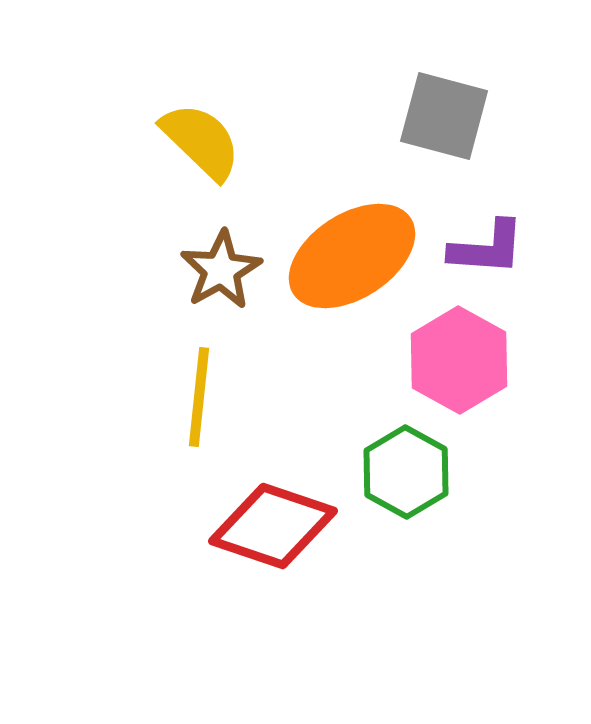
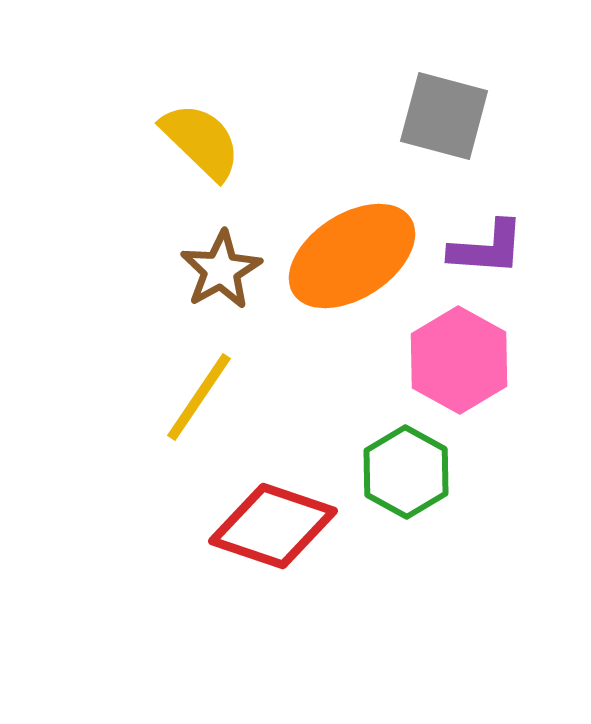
yellow line: rotated 28 degrees clockwise
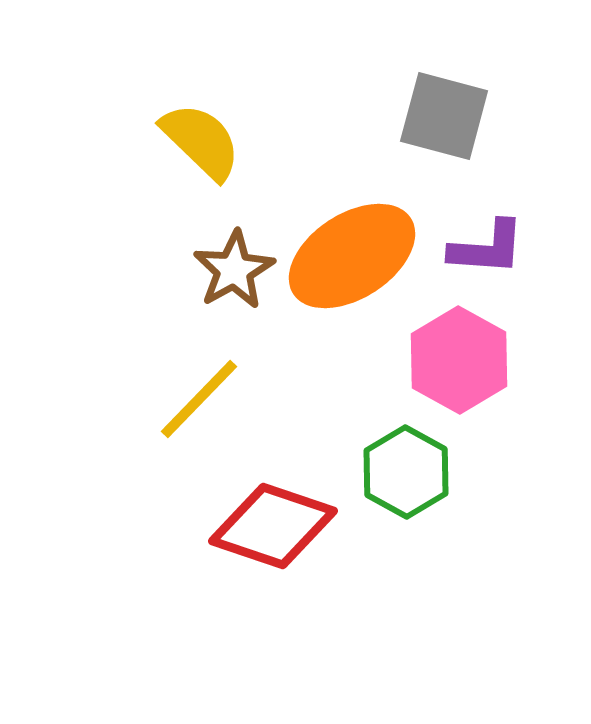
brown star: moved 13 px right
yellow line: moved 2 px down; rotated 10 degrees clockwise
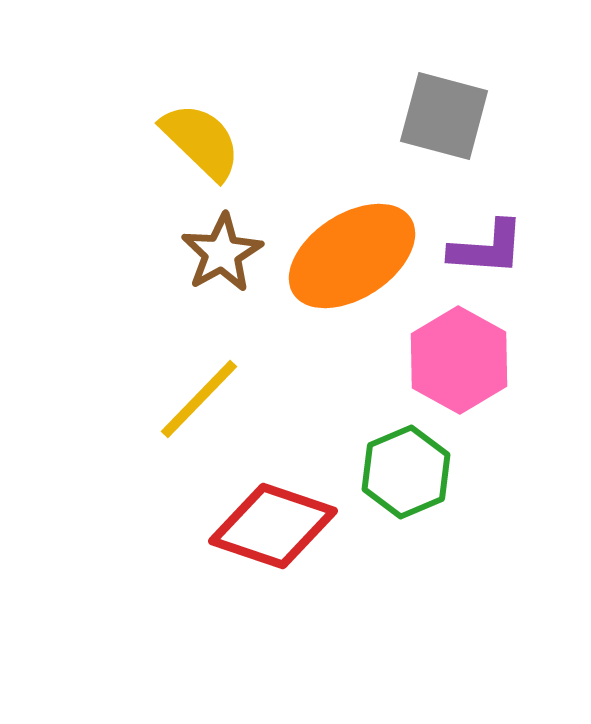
brown star: moved 12 px left, 17 px up
green hexagon: rotated 8 degrees clockwise
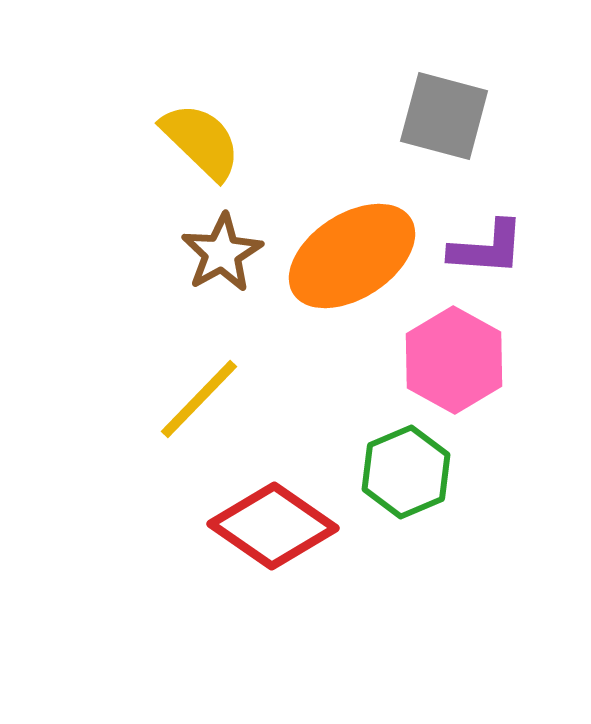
pink hexagon: moved 5 px left
red diamond: rotated 16 degrees clockwise
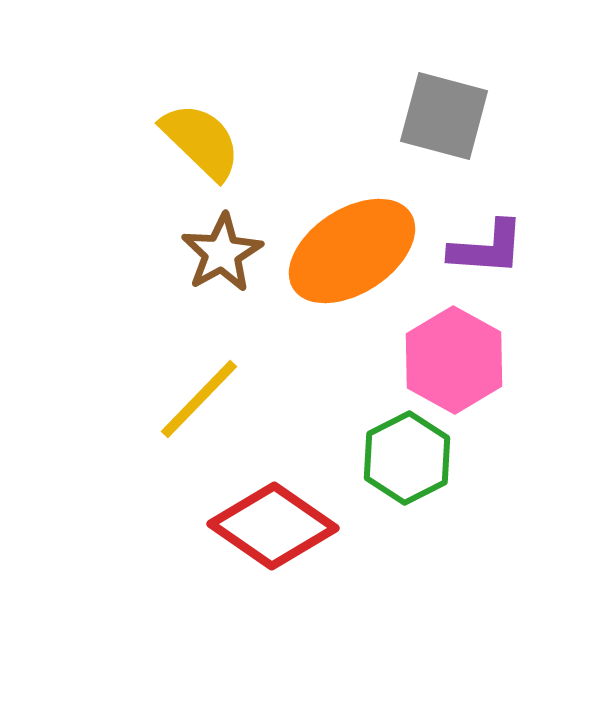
orange ellipse: moved 5 px up
green hexagon: moved 1 px right, 14 px up; rotated 4 degrees counterclockwise
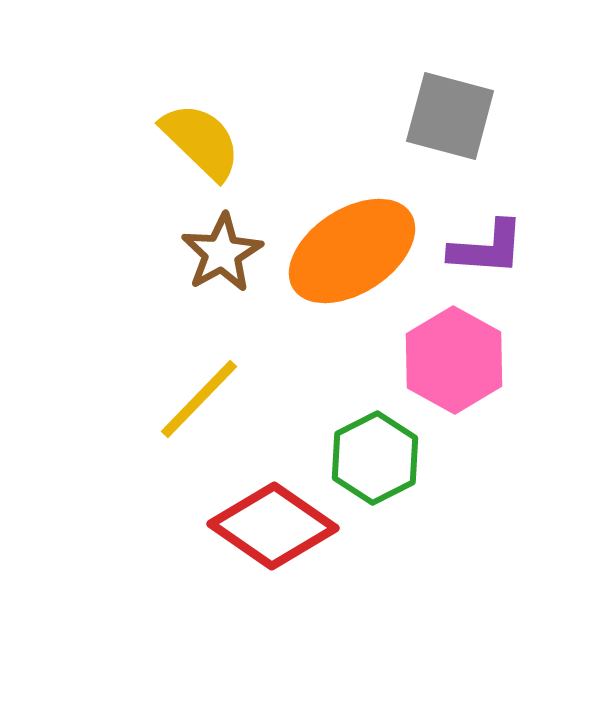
gray square: moved 6 px right
green hexagon: moved 32 px left
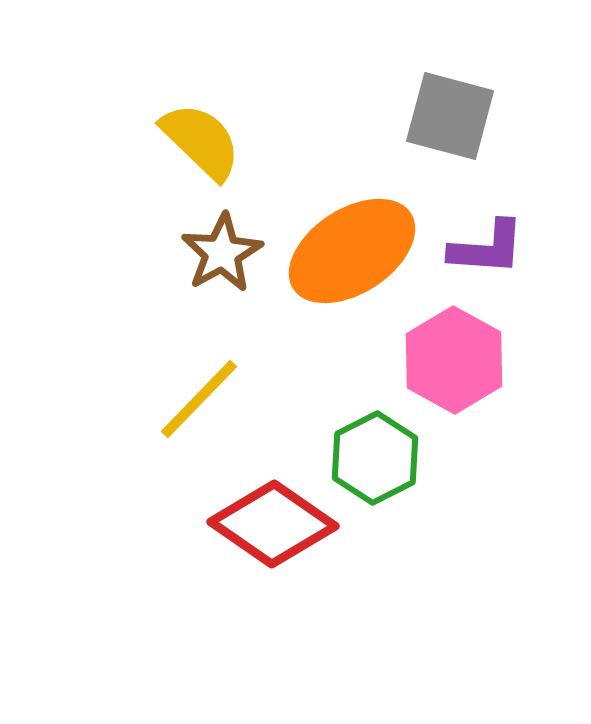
red diamond: moved 2 px up
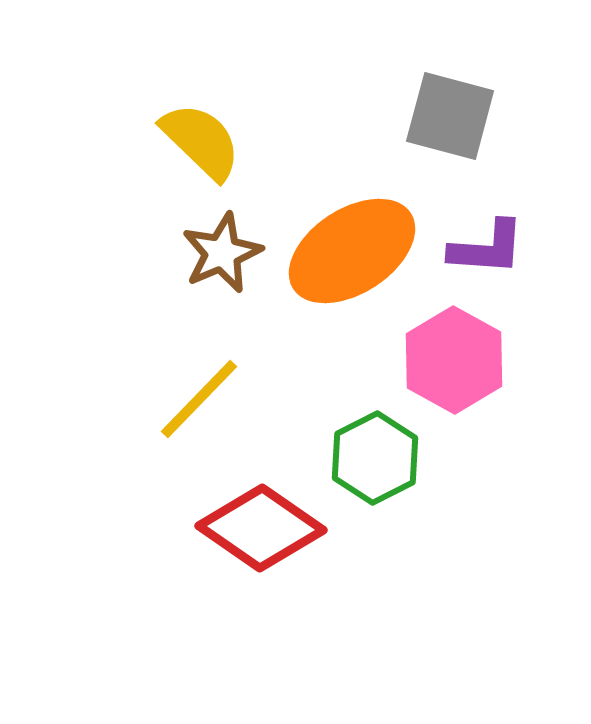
brown star: rotated 6 degrees clockwise
red diamond: moved 12 px left, 4 px down
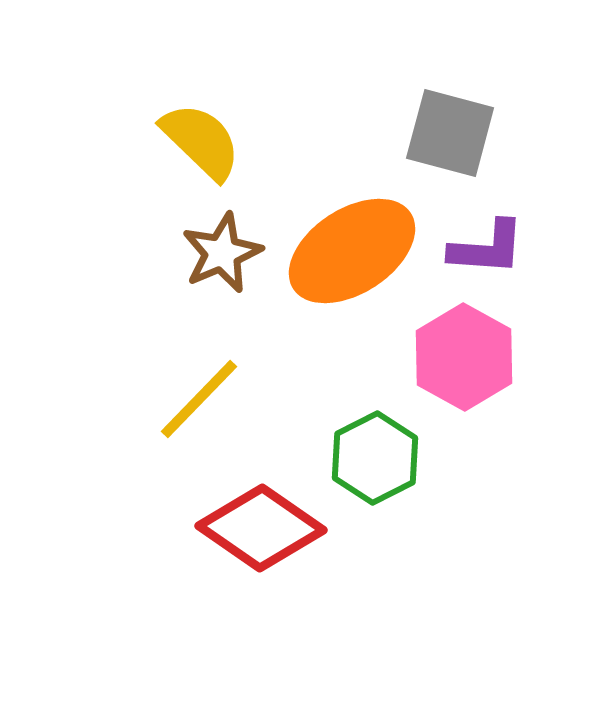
gray square: moved 17 px down
pink hexagon: moved 10 px right, 3 px up
